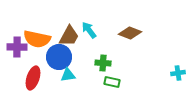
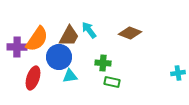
orange semicircle: rotated 68 degrees counterclockwise
cyan triangle: moved 2 px right, 1 px down
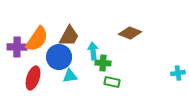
cyan arrow: moved 4 px right, 21 px down; rotated 30 degrees clockwise
